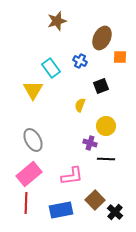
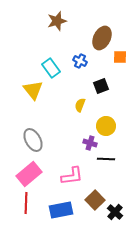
yellow triangle: rotated 10 degrees counterclockwise
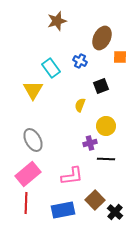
yellow triangle: rotated 10 degrees clockwise
purple cross: rotated 32 degrees counterclockwise
pink rectangle: moved 1 px left
blue rectangle: moved 2 px right
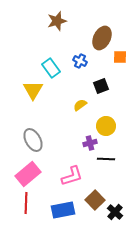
yellow semicircle: rotated 32 degrees clockwise
pink L-shape: rotated 10 degrees counterclockwise
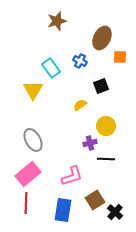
brown square: rotated 12 degrees clockwise
blue rectangle: rotated 70 degrees counterclockwise
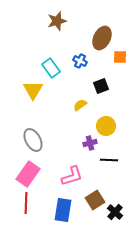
black line: moved 3 px right, 1 px down
pink rectangle: rotated 15 degrees counterclockwise
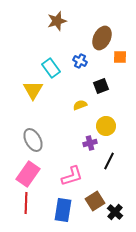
yellow semicircle: rotated 16 degrees clockwise
black line: moved 1 px down; rotated 66 degrees counterclockwise
brown square: moved 1 px down
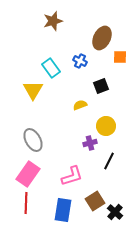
brown star: moved 4 px left
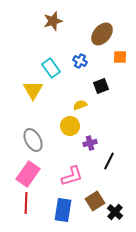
brown ellipse: moved 4 px up; rotated 15 degrees clockwise
yellow circle: moved 36 px left
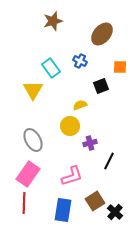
orange square: moved 10 px down
red line: moved 2 px left
